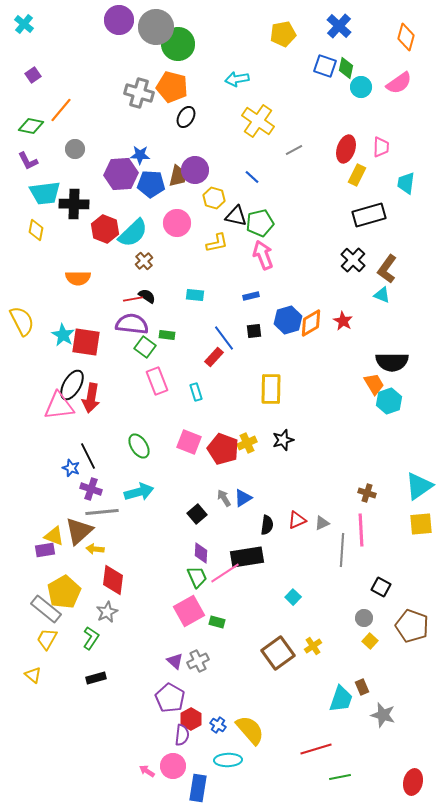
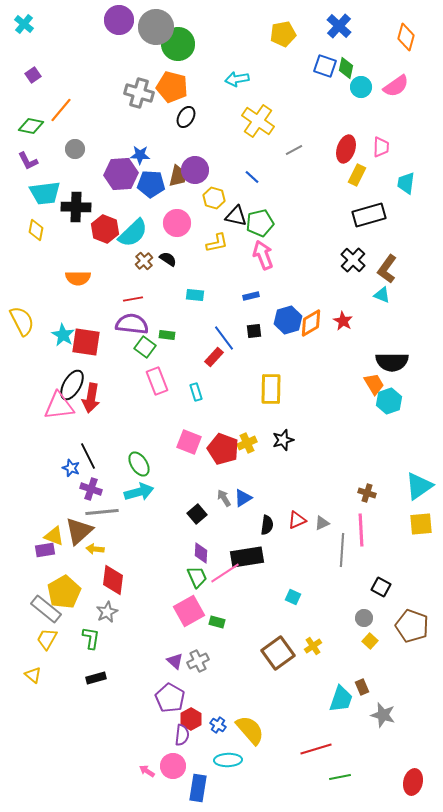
pink semicircle at (399, 83): moved 3 px left, 3 px down
black cross at (74, 204): moved 2 px right, 3 px down
black semicircle at (147, 296): moved 21 px right, 37 px up
green ellipse at (139, 446): moved 18 px down
cyan square at (293, 597): rotated 21 degrees counterclockwise
green L-shape at (91, 638): rotated 25 degrees counterclockwise
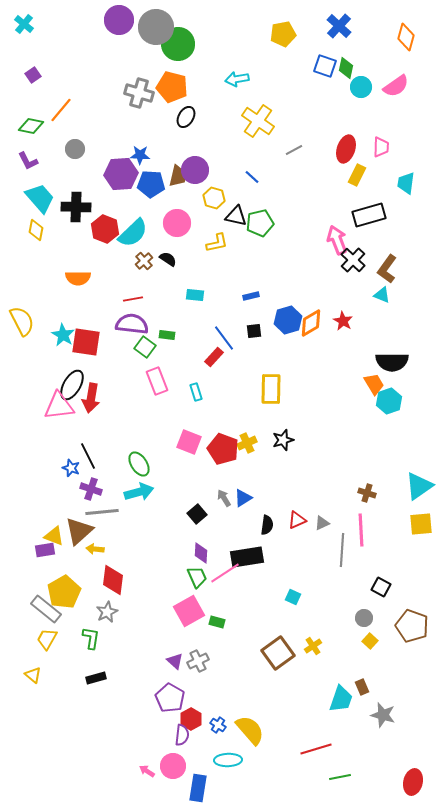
cyan trapezoid at (45, 193): moved 5 px left, 5 px down; rotated 124 degrees counterclockwise
pink arrow at (263, 255): moved 74 px right, 15 px up
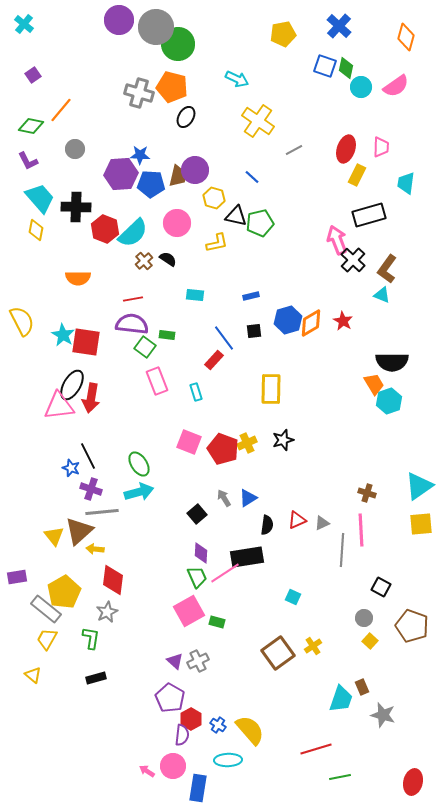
cyan arrow at (237, 79): rotated 145 degrees counterclockwise
red rectangle at (214, 357): moved 3 px down
blue triangle at (243, 498): moved 5 px right
yellow triangle at (54, 536): rotated 30 degrees clockwise
purple rectangle at (45, 550): moved 28 px left, 27 px down
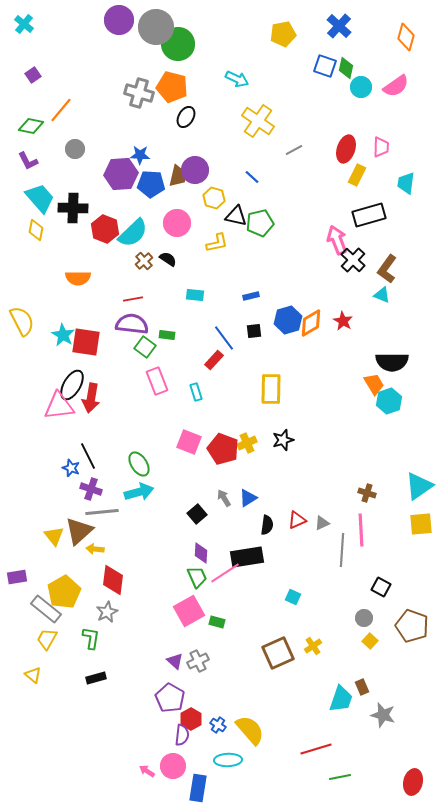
black cross at (76, 207): moved 3 px left, 1 px down
brown square at (278, 653): rotated 12 degrees clockwise
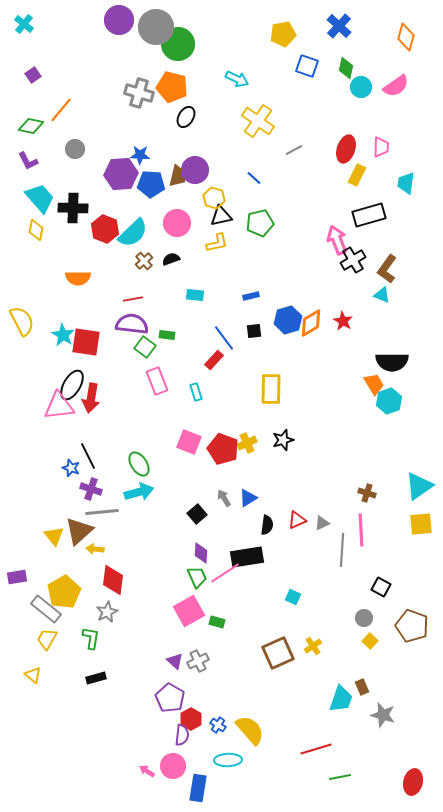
blue square at (325, 66): moved 18 px left
blue line at (252, 177): moved 2 px right, 1 px down
black triangle at (236, 216): moved 15 px left; rotated 25 degrees counterclockwise
black semicircle at (168, 259): moved 3 px right; rotated 54 degrees counterclockwise
black cross at (353, 260): rotated 15 degrees clockwise
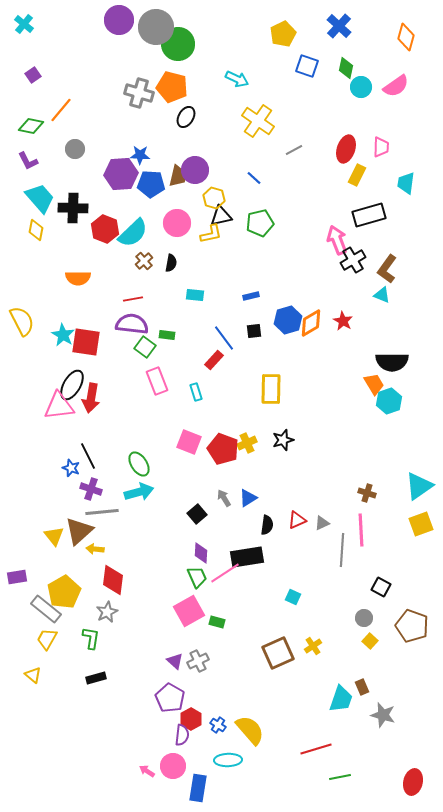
yellow pentagon at (283, 34): rotated 15 degrees counterclockwise
yellow L-shape at (217, 243): moved 6 px left, 9 px up
black semicircle at (171, 259): moved 4 px down; rotated 120 degrees clockwise
yellow square at (421, 524): rotated 15 degrees counterclockwise
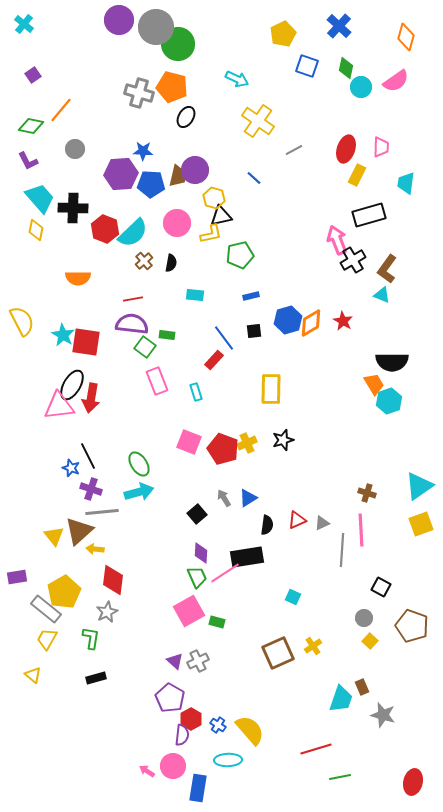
pink semicircle at (396, 86): moved 5 px up
blue star at (140, 155): moved 3 px right, 4 px up
green pentagon at (260, 223): moved 20 px left, 32 px down
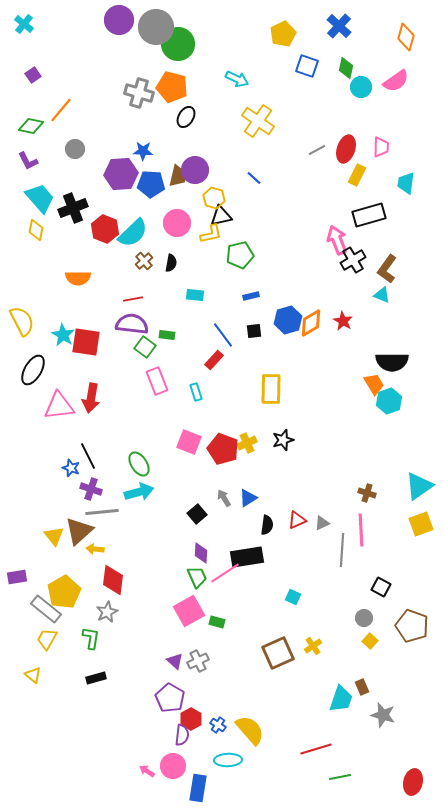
gray line at (294, 150): moved 23 px right
black cross at (73, 208): rotated 24 degrees counterclockwise
blue line at (224, 338): moved 1 px left, 3 px up
black ellipse at (72, 385): moved 39 px left, 15 px up
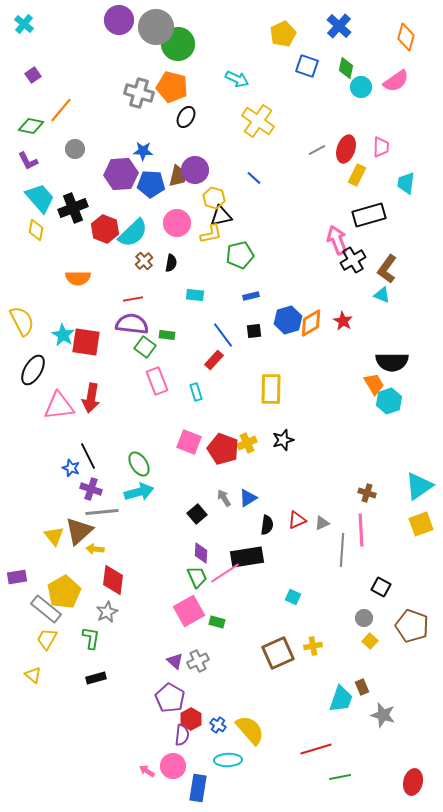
yellow cross at (313, 646): rotated 24 degrees clockwise
